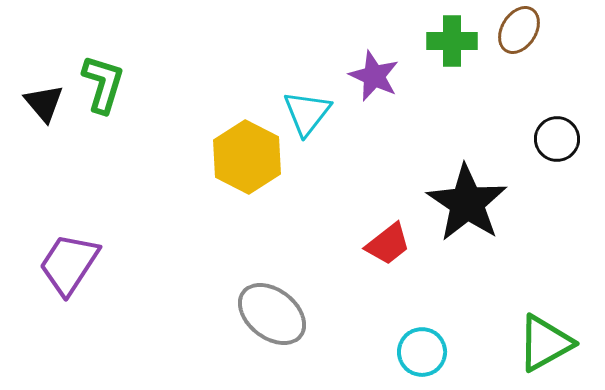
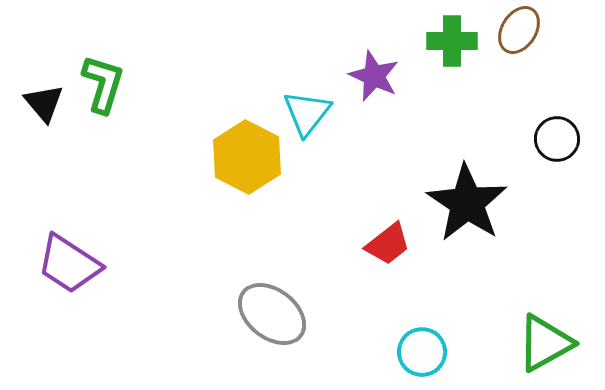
purple trapezoid: rotated 90 degrees counterclockwise
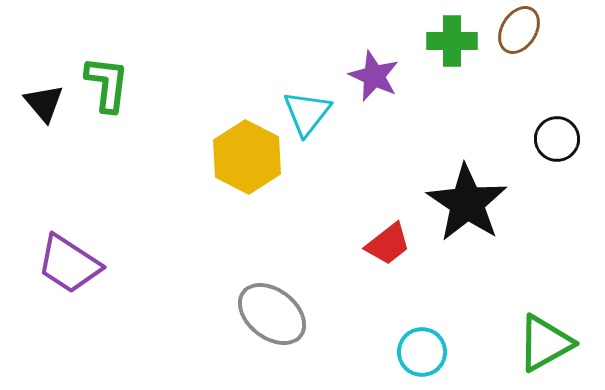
green L-shape: moved 4 px right; rotated 10 degrees counterclockwise
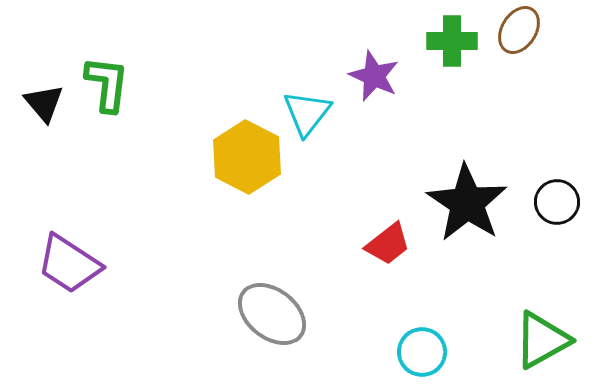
black circle: moved 63 px down
green triangle: moved 3 px left, 3 px up
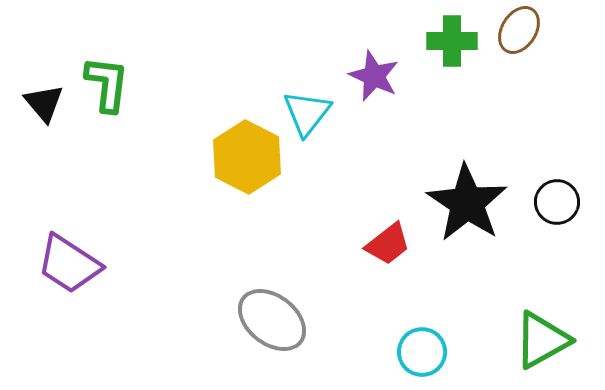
gray ellipse: moved 6 px down
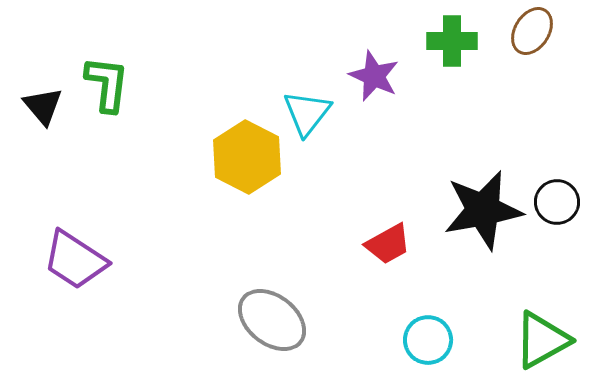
brown ellipse: moved 13 px right, 1 px down
black triangle: moved 1 px left, 3 px down
black star: moved 16 px right, 7 px down; rotated 28 degrees clockwise
red trapezoid: rotated 9 degrees clockwise
purple trapezoid: moved 6 px right, 4 px up
cyan circle: moved 6 px right, 12 px up
